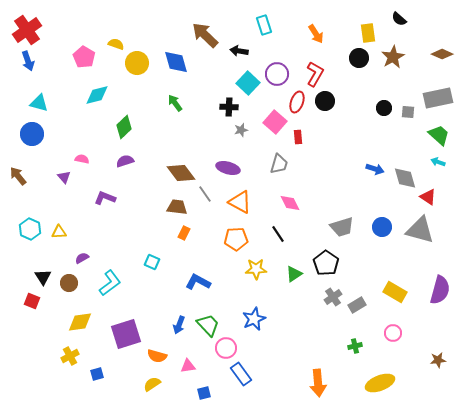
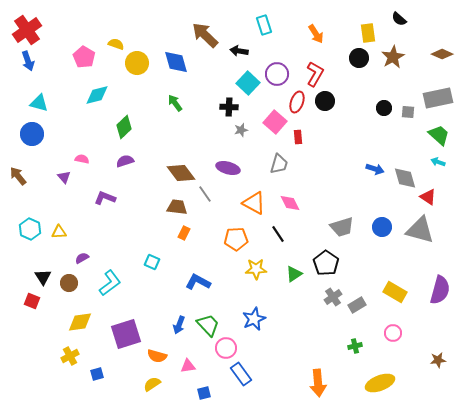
orange triangle at (240, 202): moved 14 px right, 1 px down
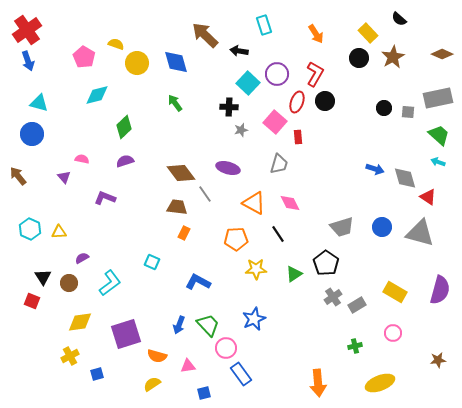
yellow rectangle at (368, 33): rotated 36 degrees counterclockwise
gray triangle at (420, 230): moved 3 px down
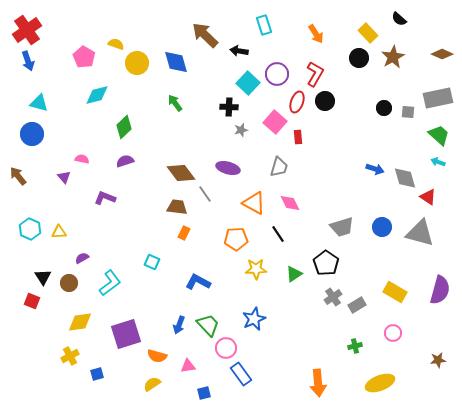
gray trapezoid at (279, 164): moved 3 px down
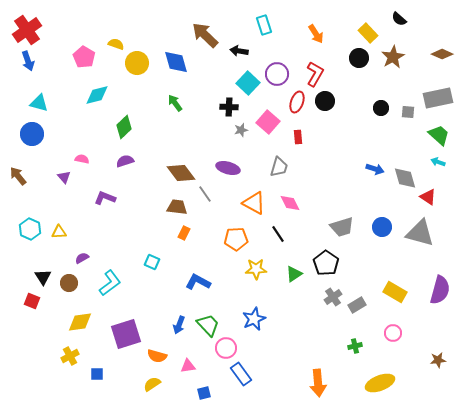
black circle at (384, 108): moved 3 px left
pink square at (275, 122): moved 7 px left
blue square at (97, 374): rotated 16 degrees clockwise
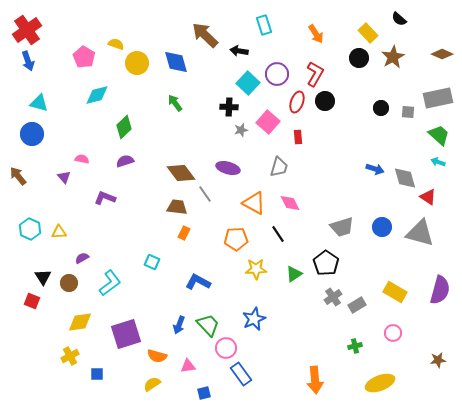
orange arrow at (318, 383): moved 3 px left, 3 px up
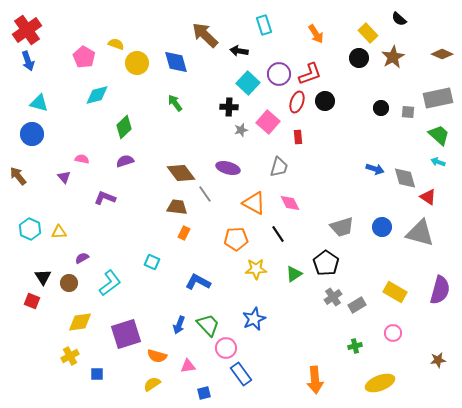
purple circle at (277, 74): moved 2 px right
red L-shape at (315, 74): moved 5 px left; rotated 40 degrees clockwise
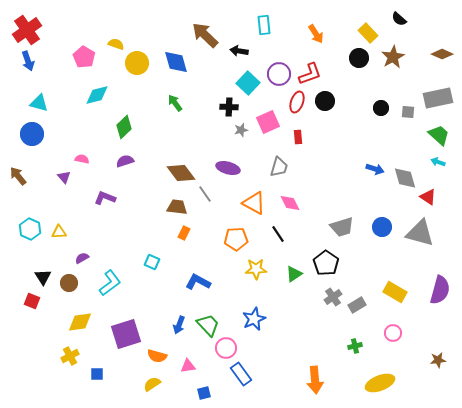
cyan rectangle at (264, 25): rotated 12 degrees clockwise
pink square at (268, 122): rotated 25 degrees clockwise
